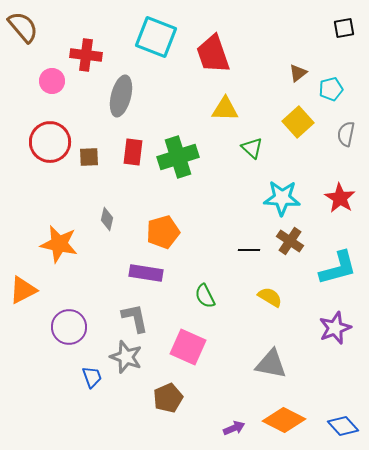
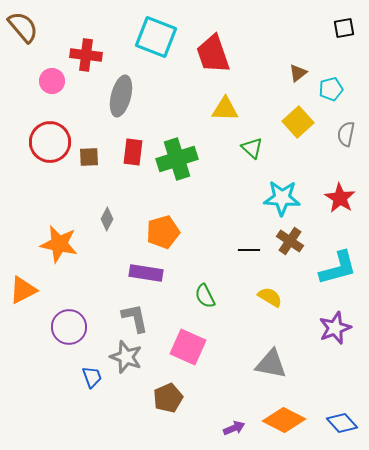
green cross: moved 1 px left, 2 px down
gray diamond: rotated 15 degrees clockwise
blue diamond: moved 1 px left, 3 px up
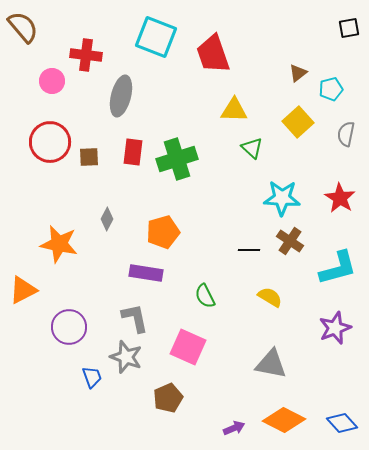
black square: moved 5 px right
yellow triangle: moved 9 px right, 1 px down
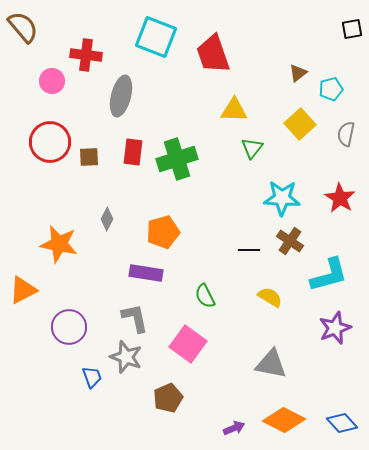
black square: moved 3 px right, 1 px down
yellow square: moved 2 px right, 2 px down
green triangle: rotated 25 degrees clockwise
cyan L-shape: moved 9 px left, 7 px down
pink square: moved 3 px up; rotated 12 degrees clockwise
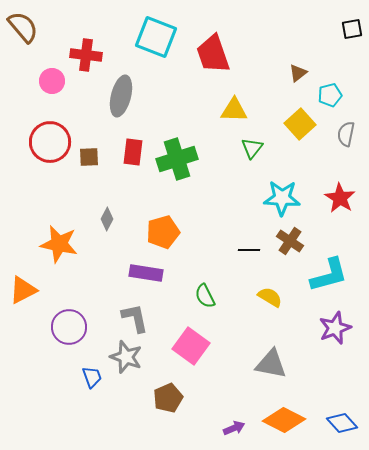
cyan pentagon: moved 1 px left, 6 px down
pink square: moved 3 px right, 2 px down
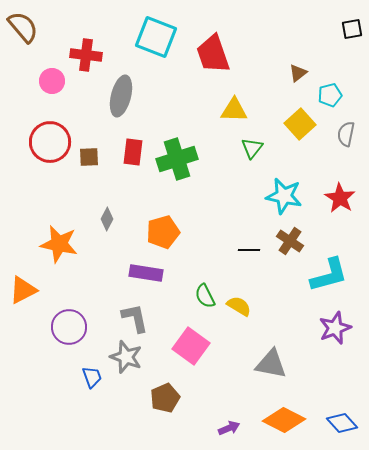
cyan star: moved 2 px right, 2 px up; rotated 9 degrees clockwise
yellow semicircle: moved 31 px left, 9 px down
brown pentagon: moved 3 px left
purple arrow: moved 5 px left
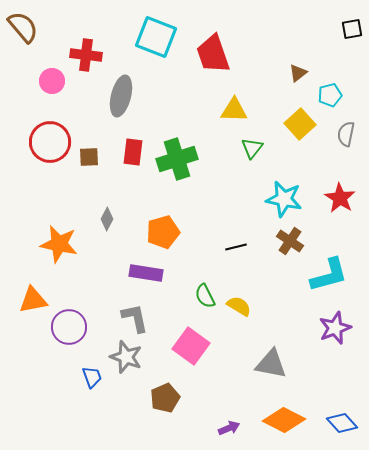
cyan star: moved 3 px down
black line: moved 13 px left, 3 px up; rotated 15 degrees counterclockwise
orange triangle: moved 10 px right, 10 px down; rotated 16 degrees clockwise
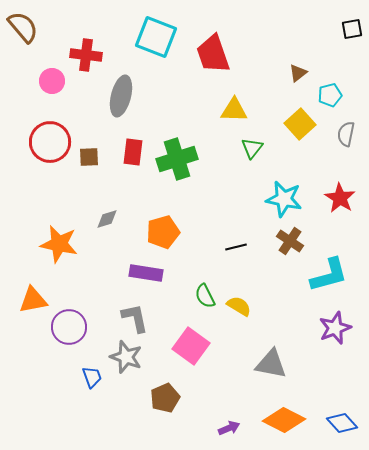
gray diamond: rotated 45 degrees clockwise
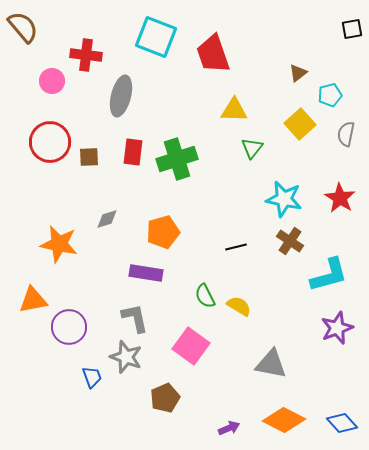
purple star: moved 2 px right
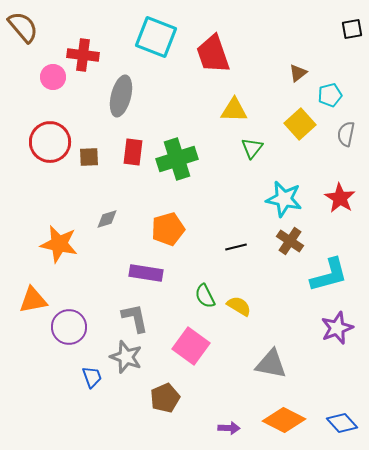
red cross: moved 3 px left
pink circle: moved 1 px right, 4 px up
orange pentagon: moved 5 px right, 3 px up
purple arrow: rotated 25 degrees clockwise
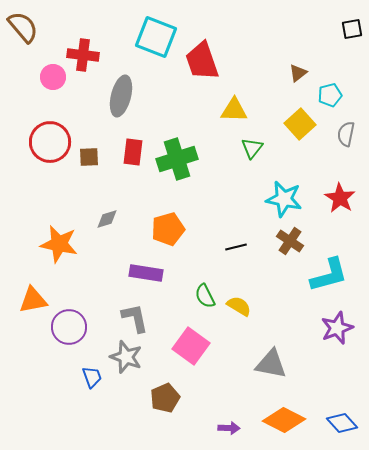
red trapezoid: moved 11 px left, 7 px down
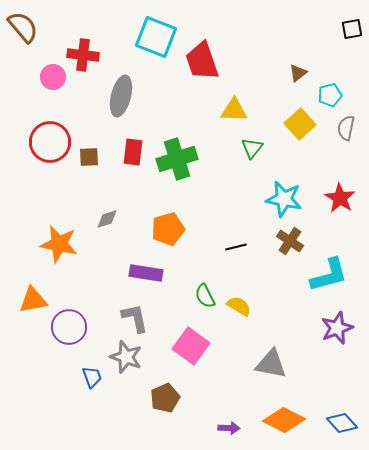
gray semicircle: moved 6 px up
